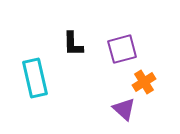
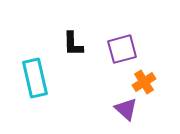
purple triangle: moved 2 px right
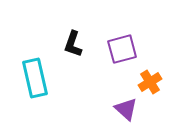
black L-shape: rotated 20 degrees clockwise
orange cross: moved 6 px right
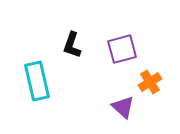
black L-shape: moved 1 px left, 1 px down
cyan rectangle: moved 2 px right, 3 px down
purple triangle: moved 3 px left, 2 px up
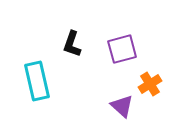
black L-shape: moved 1 px up
orange cross: moved 2 px down
purple triangle: moved 1 px left, 1 px up
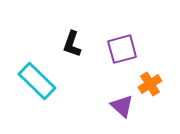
cyan rectangle: rotated 33 degrees counterclockwise
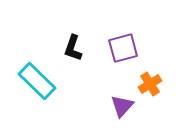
black L-shape: moved 1 px right, 4 px down
purple square: moved 1 px right, 1 px up
purple triangle: rotated 30 degrees clockwise
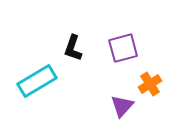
cyan rectangle: rotated 75 degrees counterclockwise
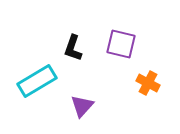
purple square: moved 2 px left, 4 px up; rotated 28 degrees clockwise
orange cross: moved 2 px left, 1 px up; rotated 30 degrees counterclockwise
purple triangle: moved 40 px left
